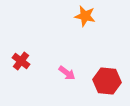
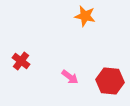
pink arrow: moved 3 px right, 4 px down
red hexagon: moved 3 px right
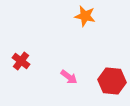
pink arrow: moved 1 px left
red hexagon: moved 2 px right
